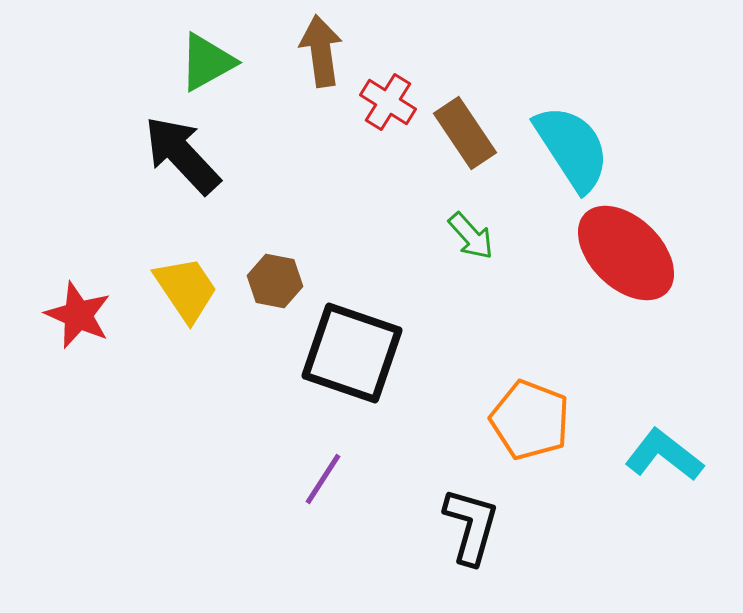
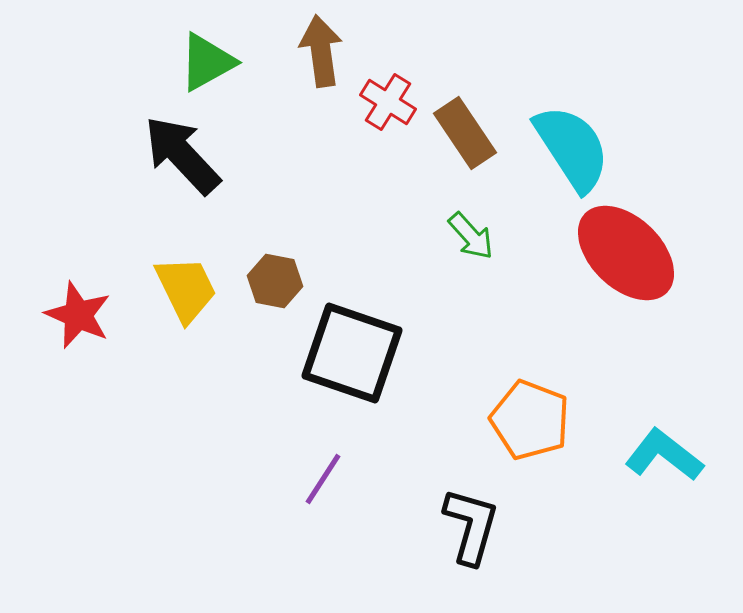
yellow trapezoid: rotated 8 degrees clockwise
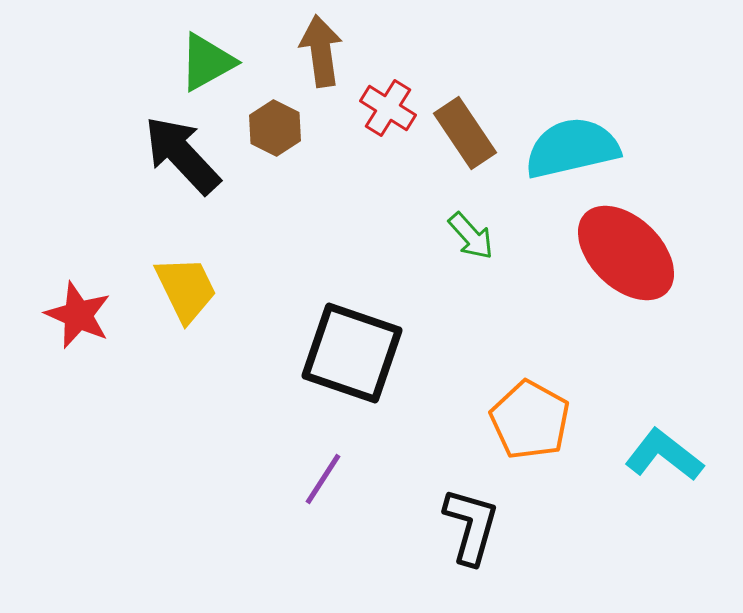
red cross: moved 6 px down
cyan semicircle: rotated 70 degrees counterclockwise
brown hexagon: moved 153 px up; rotated 16 degrees clockwise
orange pentagon: rotated 8 degrees clockwise
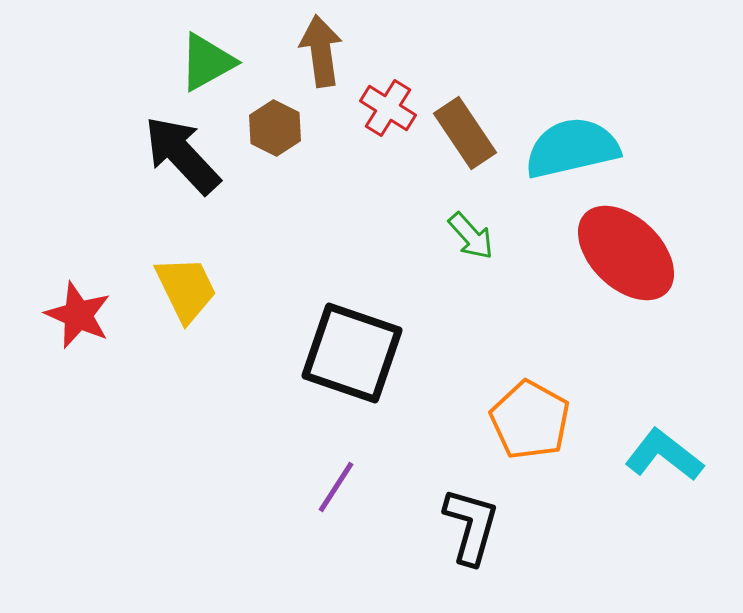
purple line: moved 13 px right, 8 px down
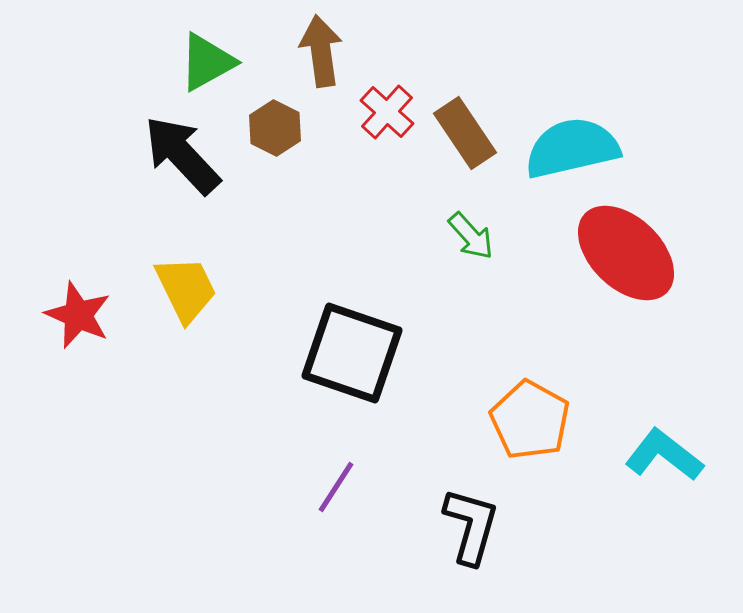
red cross: moved 1 px left, 4 px down; rotated 10 degrees clockwise
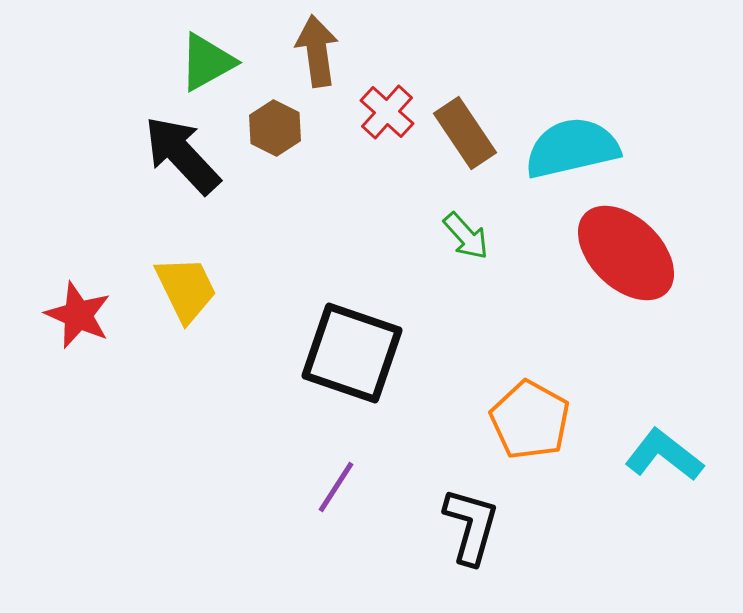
brown arrow: moved 4 px left
green arrow: moved 5 px left
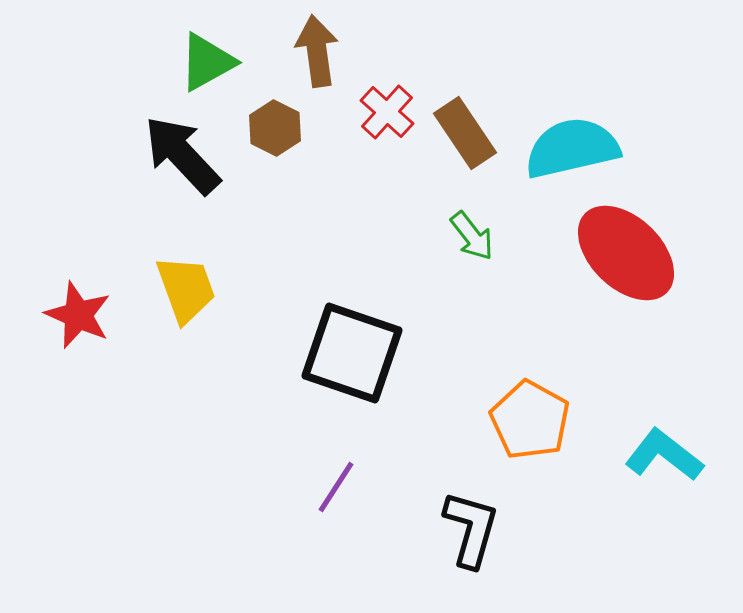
green arrow: moved 6 px right; rotated 4 degrees clockwise
yellow trapezoid: rotated 6 degrees clockwise
black L-shape: moved 3 px down
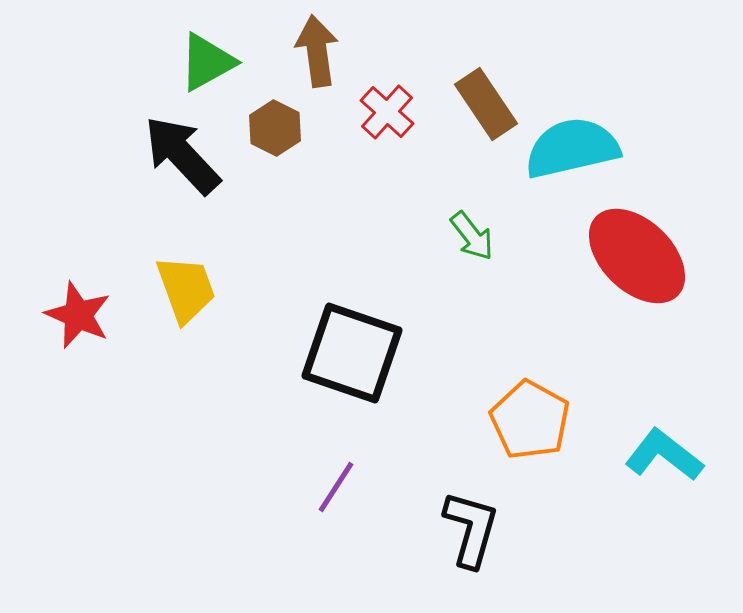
brown rectangle: moved 21 px right, 29 px up
red ellipse: moved 11 px right, 3 px down
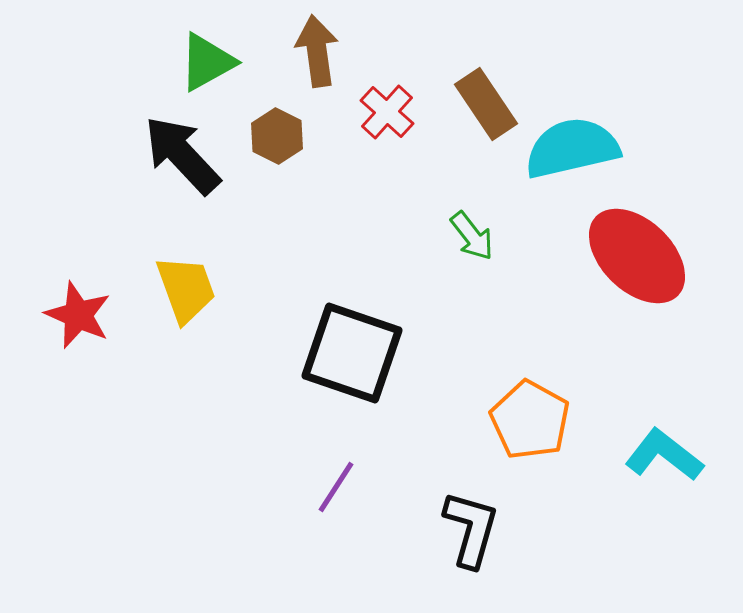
brown hexagon: moved 2 px right, 8 px down
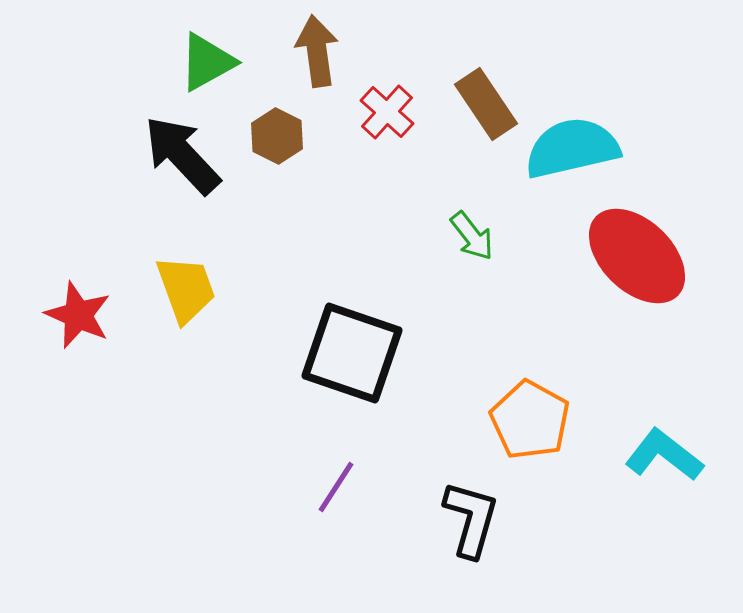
black L-shape: moved 10 px up
